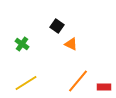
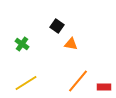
orange triangle: rotated 16 degrees counterclockwise
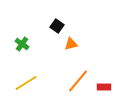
orange triangle: rotated 24 degrees counterclockwise
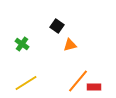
orange triangle: moved 1 px left, 1 px down
red rectangle: moved 10 px left
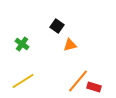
yellow line: moved 3 px left, 2 px up
red rectangle: rotated 16 degrees clockwise
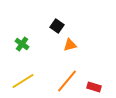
orange line: moved 11 px left
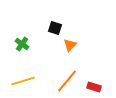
black square: moved 2 px left, 2 px down; rotated 16 degrees counterclockwise
orange triangle: rotated 32 degrees counterclockwise
yellow line: rotated 15 degrees clockwise
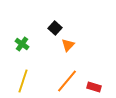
black square: rotated 24 degrees clockwise
orange triangle: moved 2 px left
yellow line: rotated 55 degrees counterclockwise
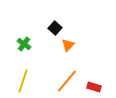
green cross: moved 2 px right
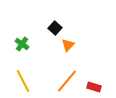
green cross: moved 2 px left
yellow line: rotated 45 degrees counterclockwise
